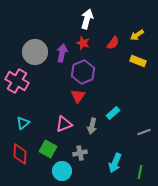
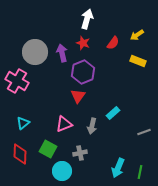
purple arrow: rotated 24 degrees counterclockwise
cyan arrow: moved 3 px right, 5 px down
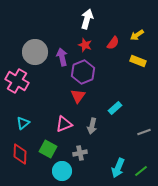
red star: moved 2 px right, 2 px down
purple arrow: moved 4 px down
cyan rectangle: moved 2 px right, 5 px up
green line: moved 1 px right, 1 px up; rotated 40 degrees clockwise
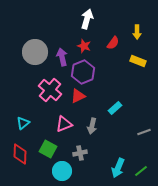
yellow arrow: moved 3 px up; rotated 56 degrees counterclockwise
red star: moved 1 px left, 1 px down
pink cross: moved 33 px right, 9 px down; rotated 10 degrees clockwise
red triangle: rotated 28 degrees clockwise
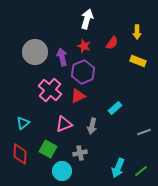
red semicircle: moved 1 px left
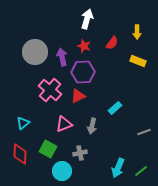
purple hexagon: rotated 20 degrees clockwise
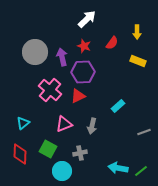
white arrow: rotated 30 degrees clockwise
cyan rectangle: moved 3 px right, 2 px up
cyan arrow: rotated 78 degrees clockwise
